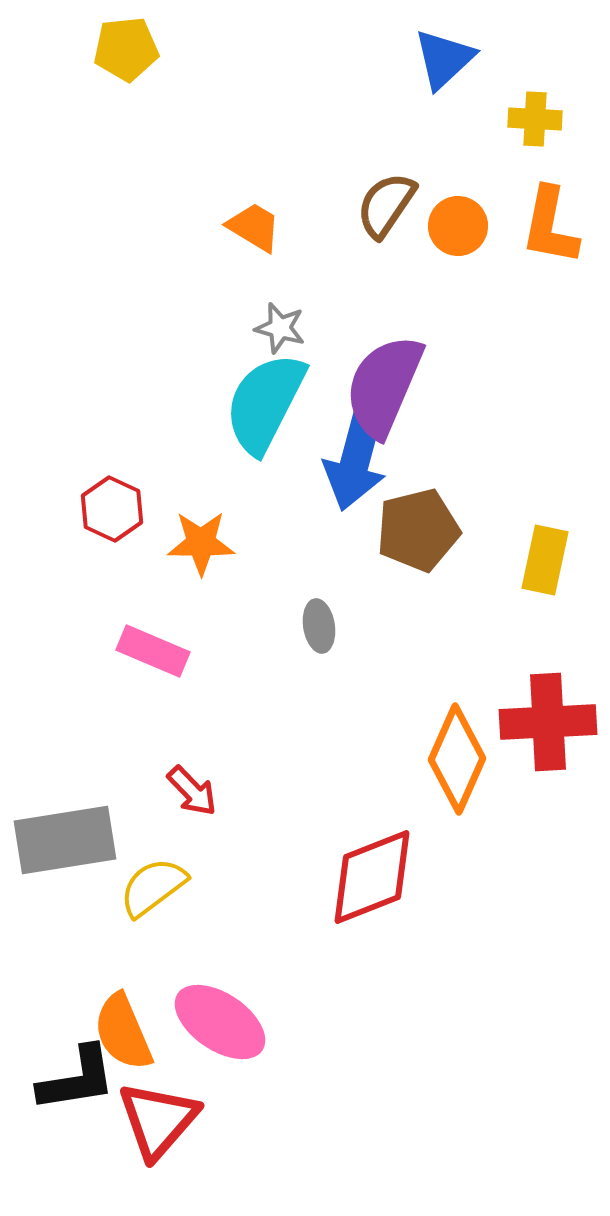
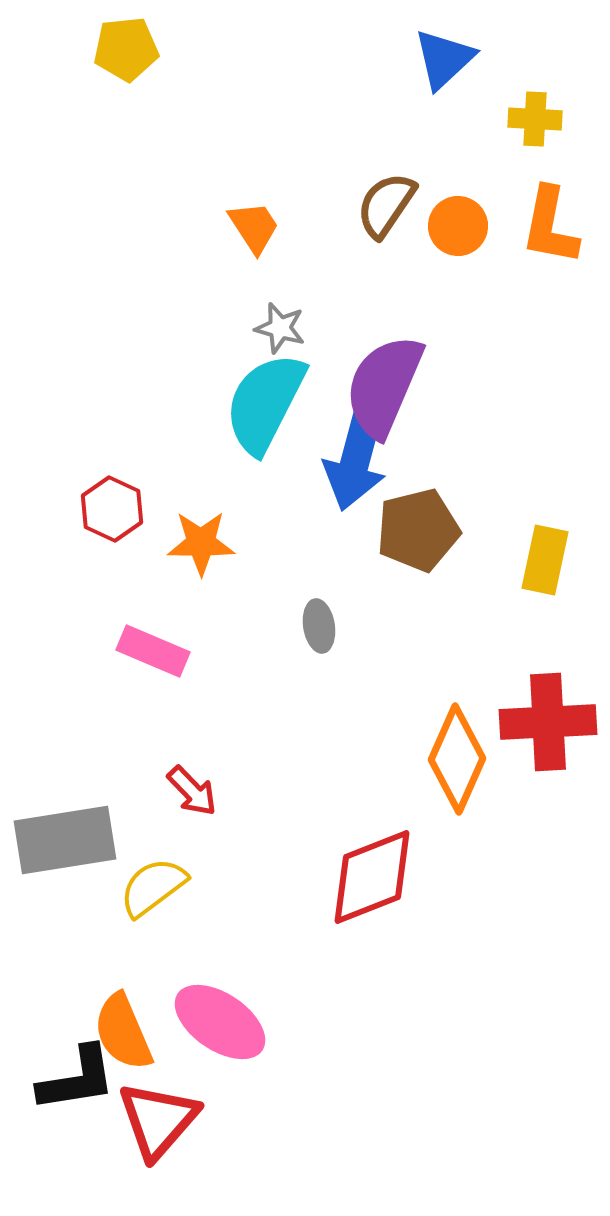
orange trapezoid: rotated 26 degrees clockwise
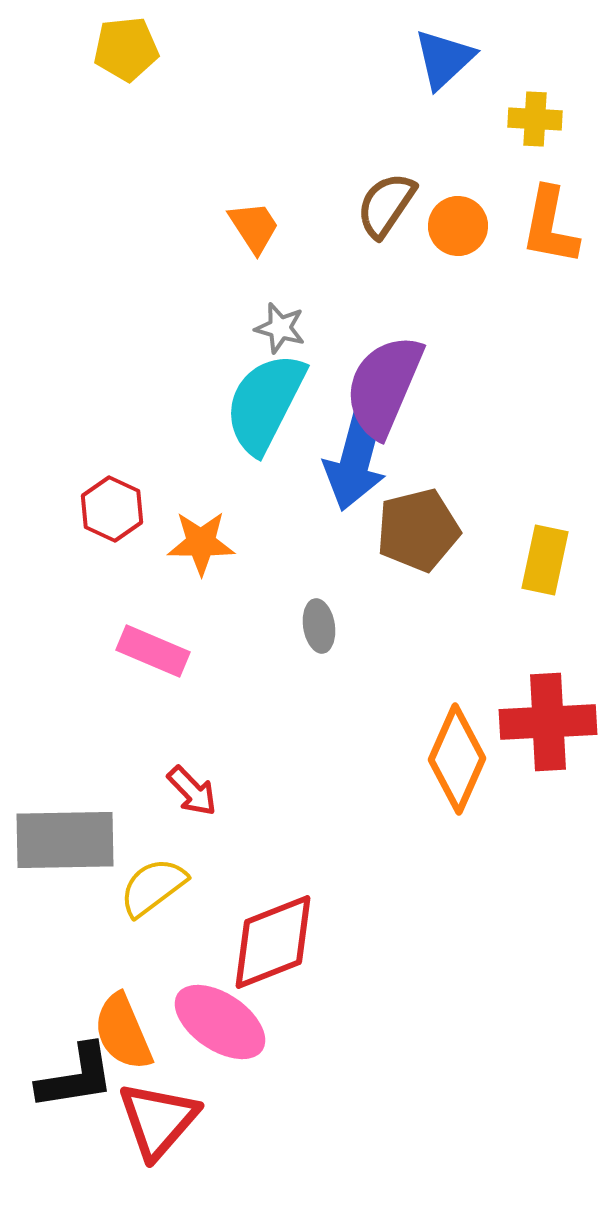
gray rectangle: rotated 8 degrees clockwise
red diamond: moved 99 px left, 65 px down
black L-shape: moved 1 px left, 2 px up
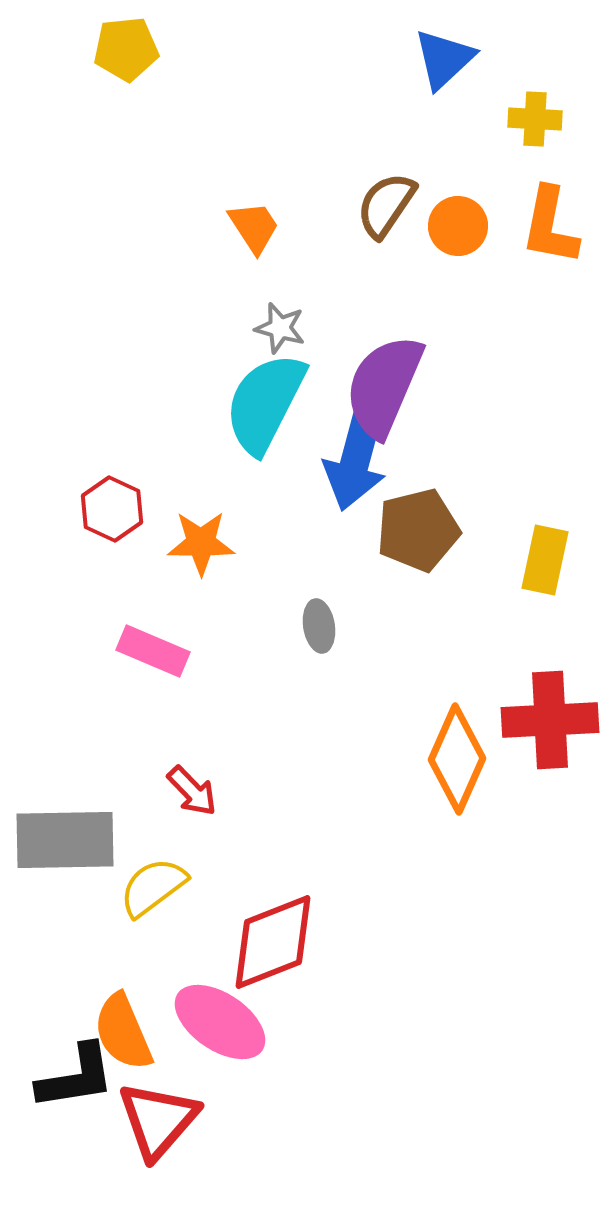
red cross: moved 2 px right, 2 px up
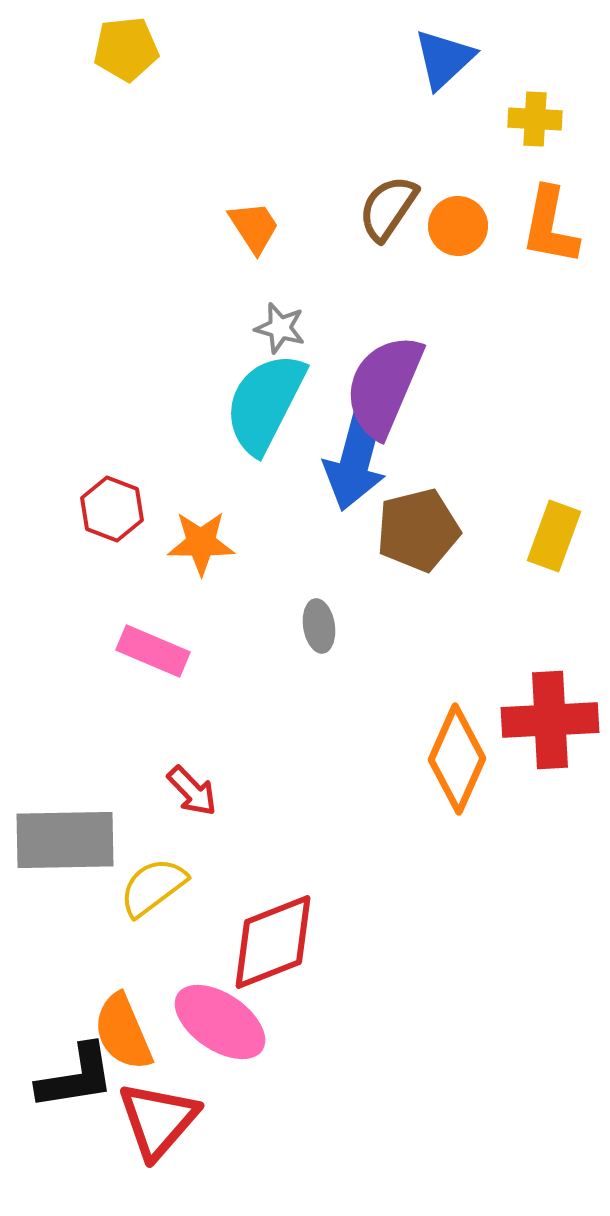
brown semicircle: moved 2 px right, 3 px down
red hexagon: rotated 4 degrees counterclockwise
yellow rectangle: moved 9 px right, 24 px up; rotated 8 degrees clockwise
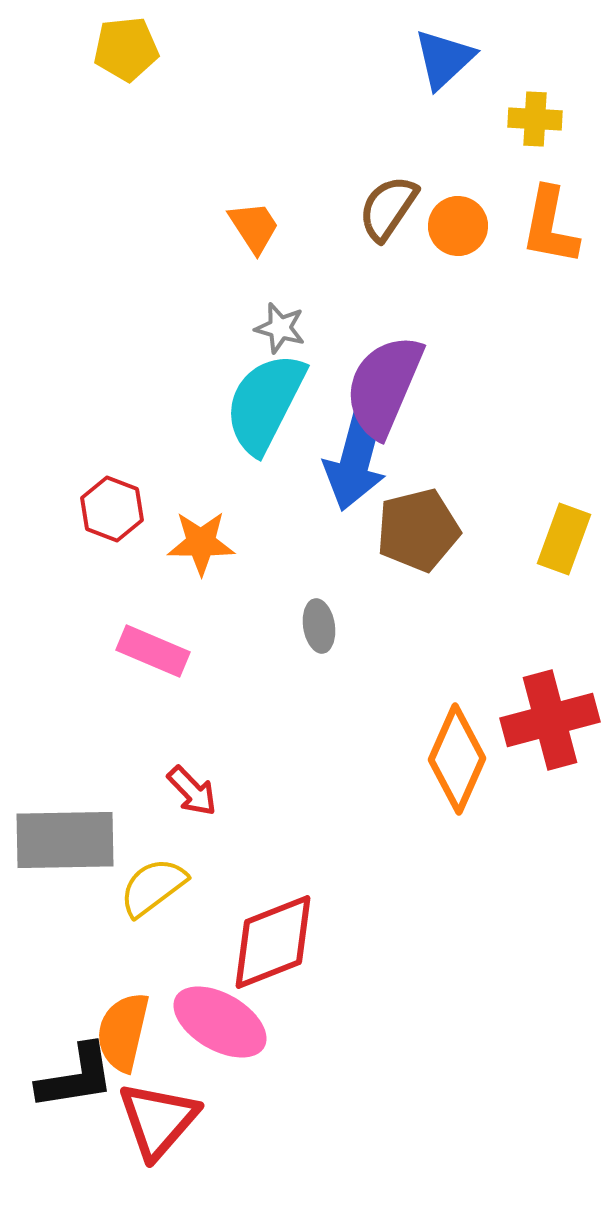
yellow rectangle: moved 10 px right, 3 px down
red cross: rotated 12 degrees counterclockwise
pink ellipse: rotated 4 degrees counterclockwise
orange semicircle: rotated 36 degrees clockwise
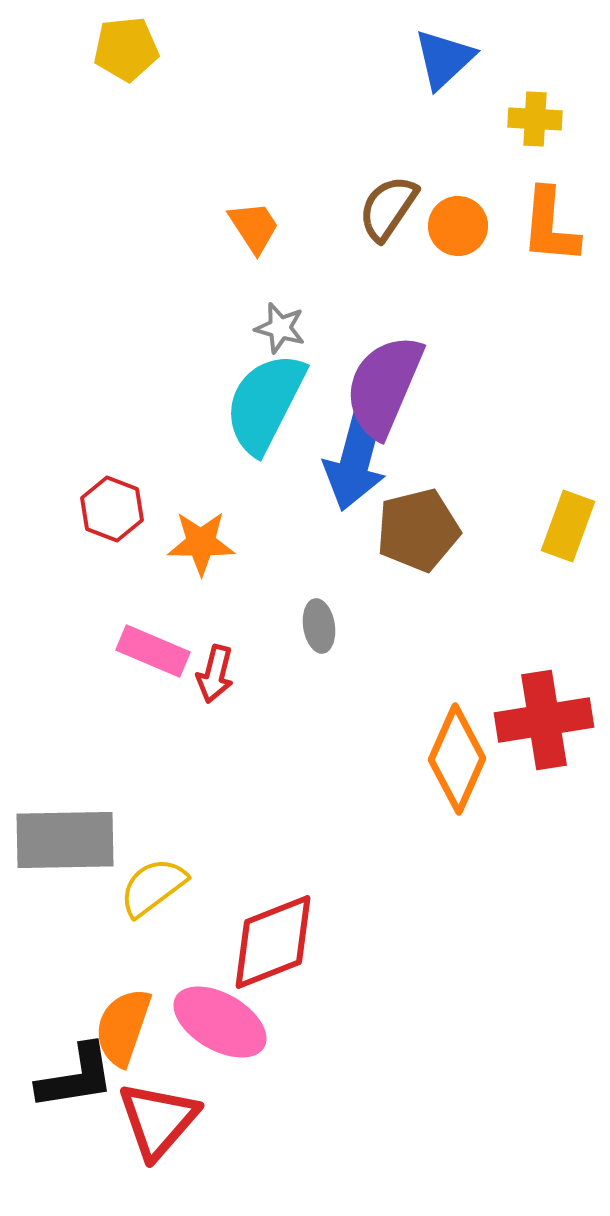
orange L-shape: rotated 6 degrees counterclockwise
yellow rectangle: moved 4 px right, 13 px up
red cross: moved 6 px left; rotated 6 degrees clockwise
red arrow: moved 23 px right, 117 px up; rotated 58 degrees clockwise
orange semicircle: moved 5 px up; rotated 6 degrees clockwise
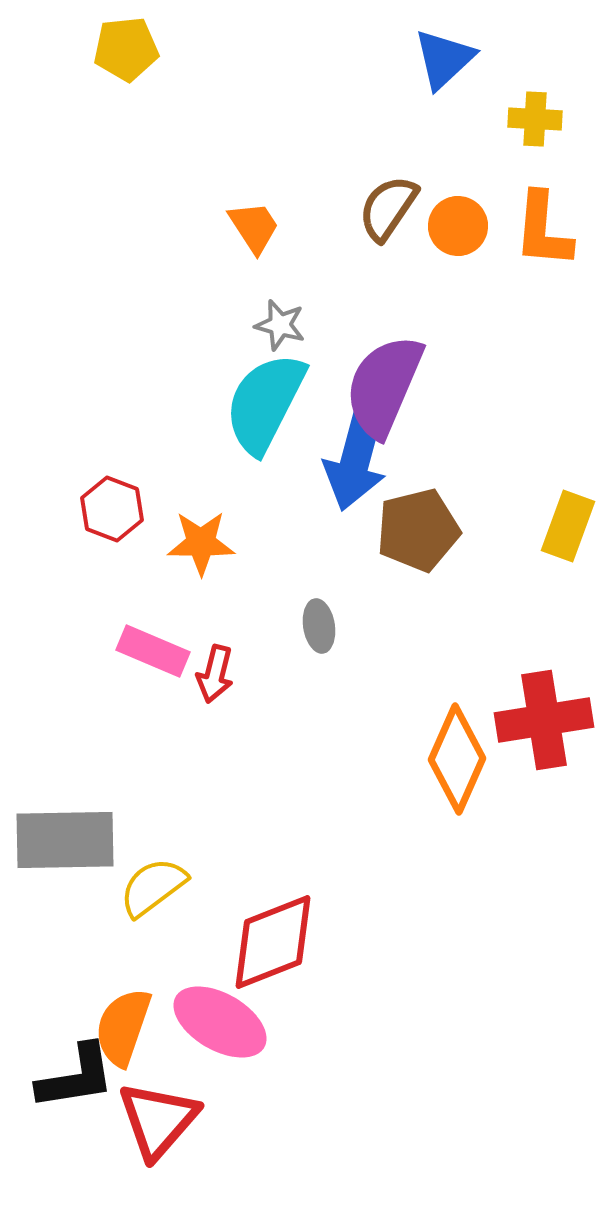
orange L-shape: moved 7 px left, 4 px down
gray star: moved 3 px up
